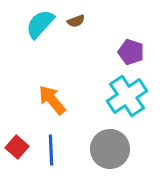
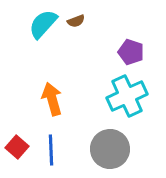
cyan semicircle: moved 3 px right
cyan cross: rotated 9 degrees clockwise
orange arrow: moved 1 px up; rotated 24 degrees clockwise
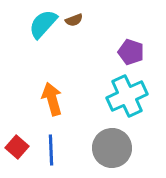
brown semicircle: moved 2 px left, 1 px up
gray circle: moved 2 px right, 1 px up
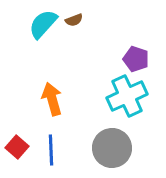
purple pentagon: moved 5 px right, 7 px down
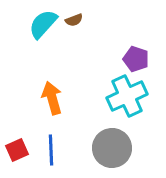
orange arrow: moved 1 px up
red square: moved 3 px down; rotated 25 degrees clockwise
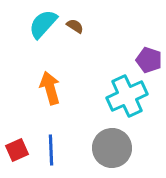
brown semicircle: moved 1 px right, 6 px down; rotated 126 degrees counterclockwise
purple pentagon: moved 13 px right, 1 px down
orange arrow: moved 2 px left, 10 px up
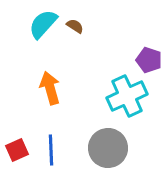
gray circle: moved 4 px left
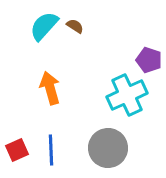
cyan semicircle: moved 1 px right, 2 px down
cyan cross: moved 1 px up
